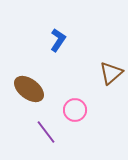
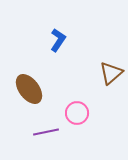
brown ellipse: rotated 16 degrees clockwise
pink circle: moved 2 px right, 3 px down
purple line: rotated 65 degrees counterclockwise
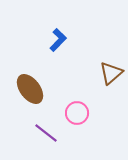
blue L-shape: rotated 10 degrees clockwise
brown ellipse: moved 1 px right
purple line: moved 1 px down; rotated 50 degrees clockwise
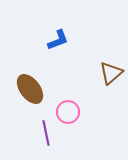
blue L-shape: rotated 25 degrees clockwise
pink circle: moved 9 px left, 1 px up
purple line: rotated 40 degrees clockwise
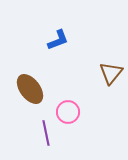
brown triangle: rotated 10 degrees counterclockwise
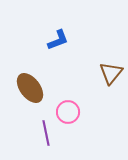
brown ellipse: moved 1 px up
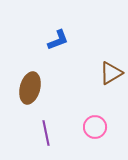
brown triangle: rotated 20 degrees clockwise
brown ellipse: rotated 52 degrees clockwise
pink circle: moved 27 px right, 15 px down
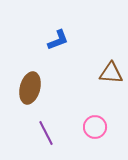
brown triangle: rotated 35 degrees clockwise
purple line: rotated 15 degrees counterclockwise
